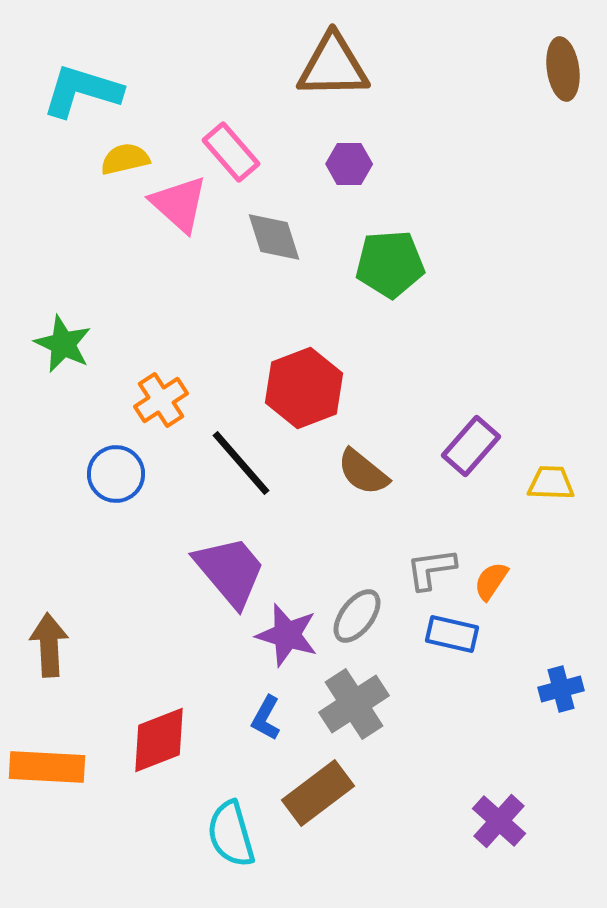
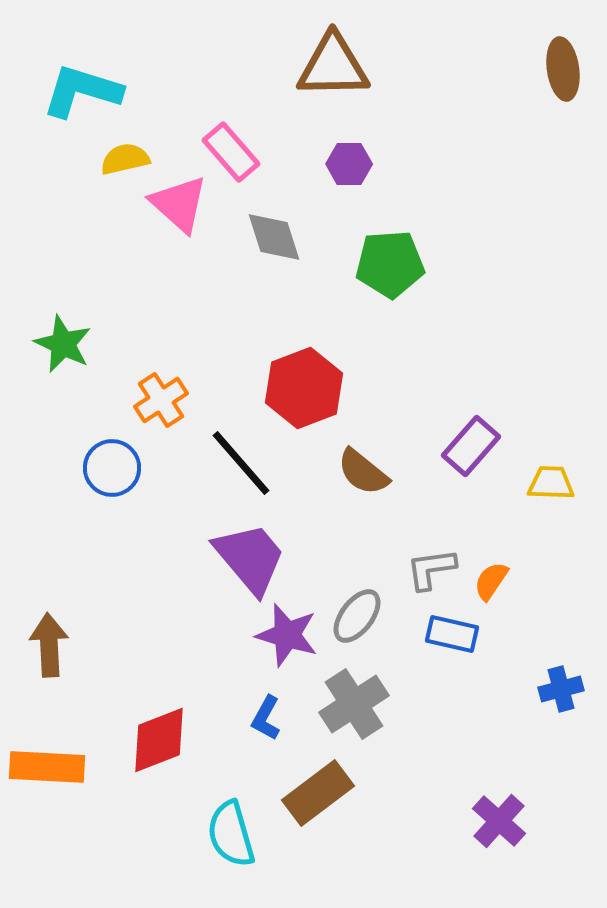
blue circle: moved 4 px left, 6 px up
purple trapezoid: moved 20 px right, 13 px up
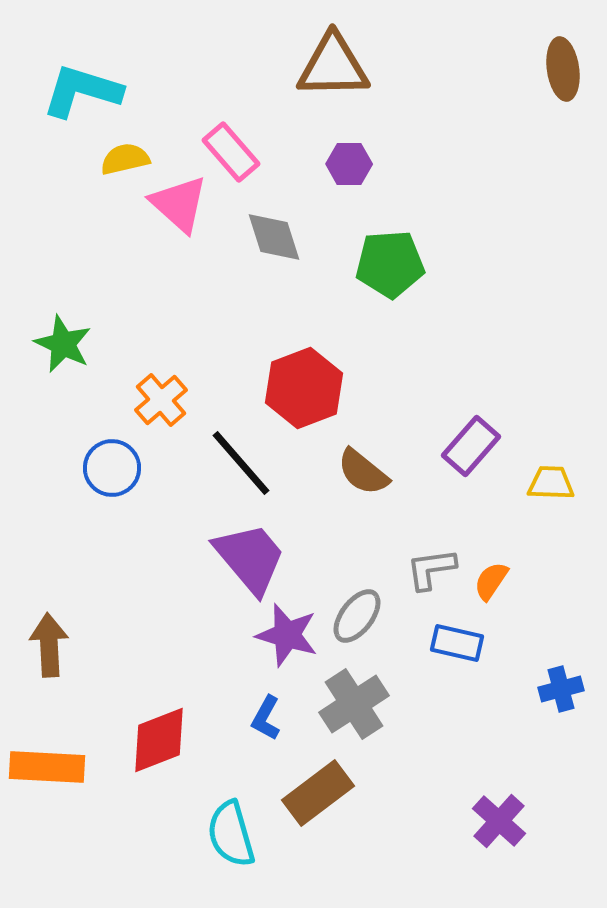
orange cross: rotated 8 degrees counterclockwise
blue rectangle: moved 5 px right, 9 px down
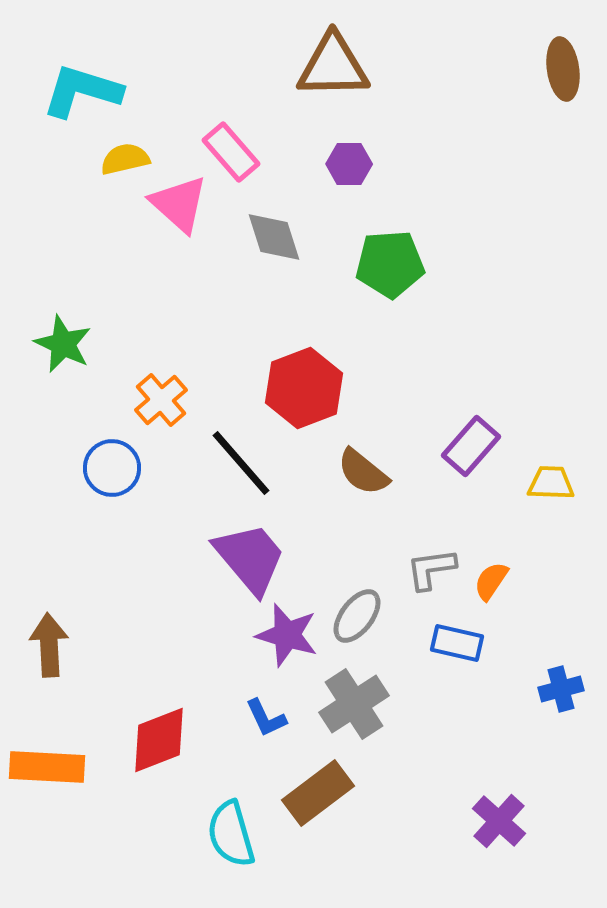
blue L-shape: rotated 54 degrees counterclockwise
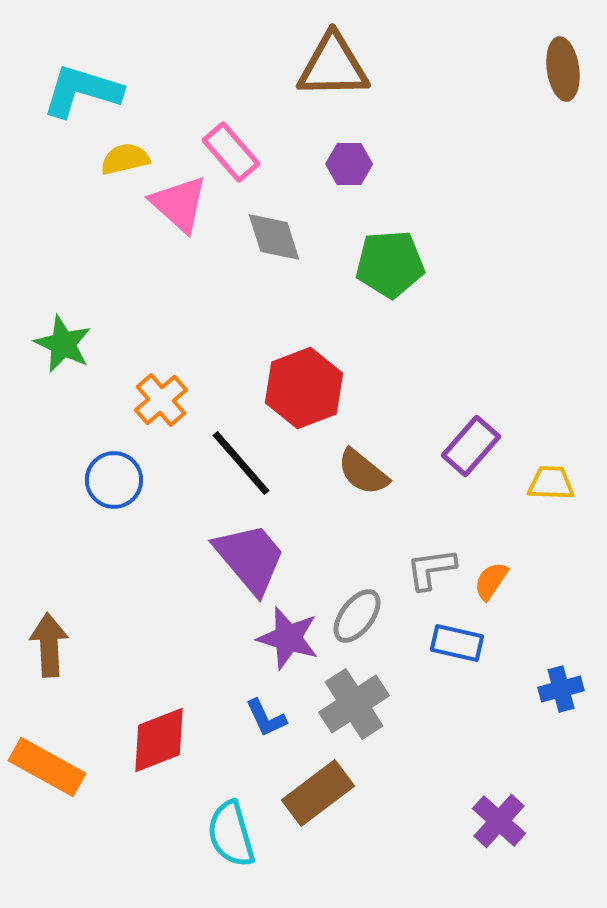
blue circle: moved 2 px right, 12 px down
purple star: moved 1 px right, 3 px down
orange rectangle: rotated 26 degrees clockwise
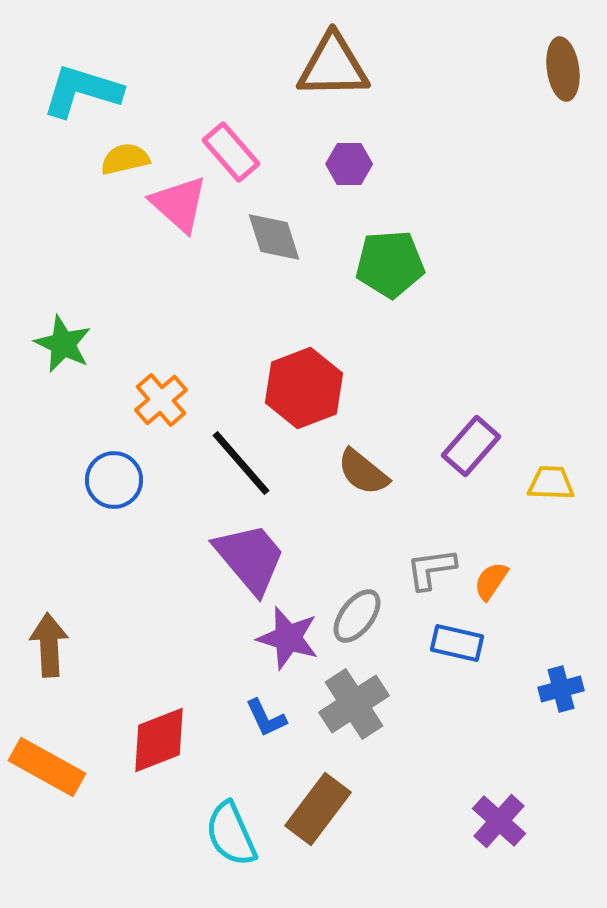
brown rectangle: moved 16 px down; rotated 16 degrees counterclockwise
cyan semicircle: rotated 8 degrees counterclockwise
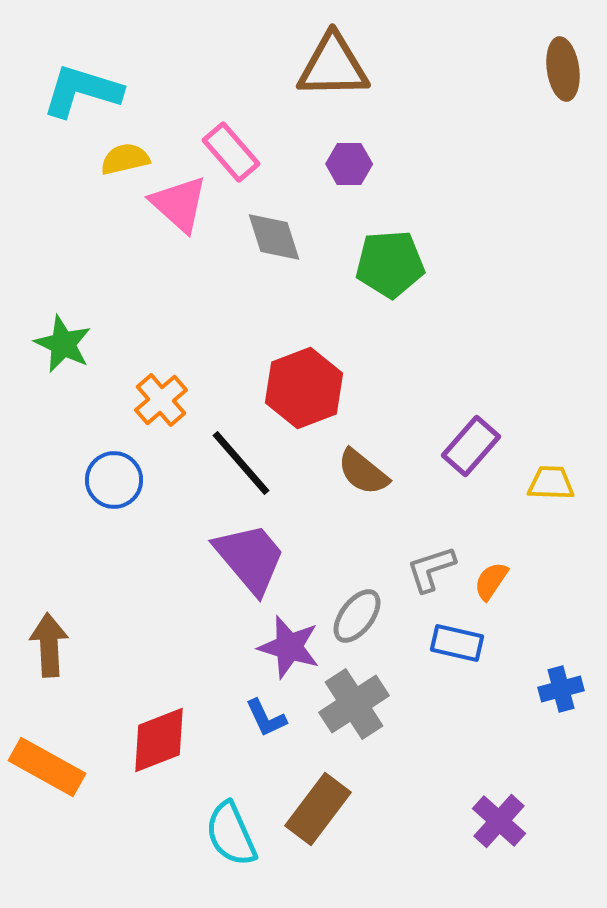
gray L-shape: rotated 10 degrees counterclockwise
purple star: moved 1 px right, 9 px down
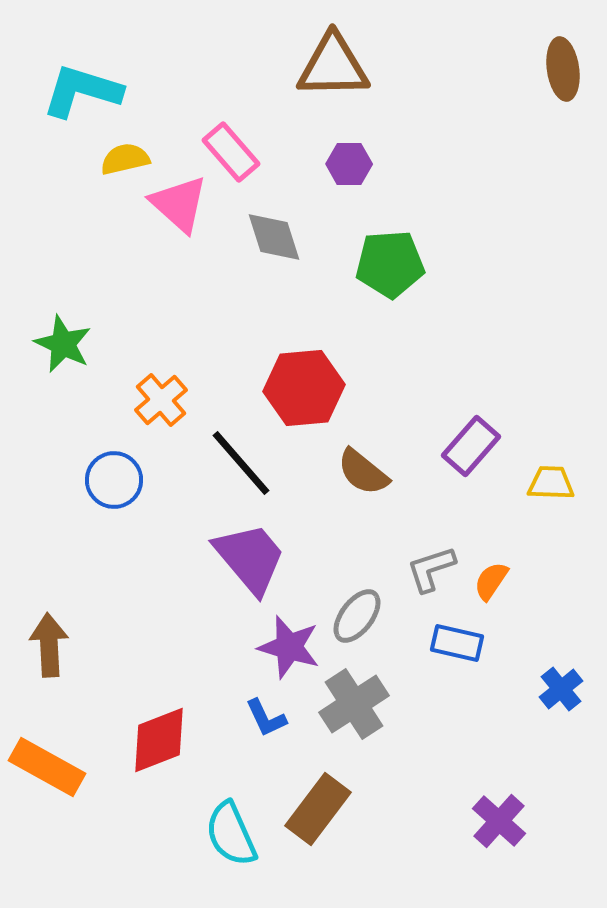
red hexagon: rotated 16 degrees clockwise
blue cross: rotated 24 degrees counterclockwise
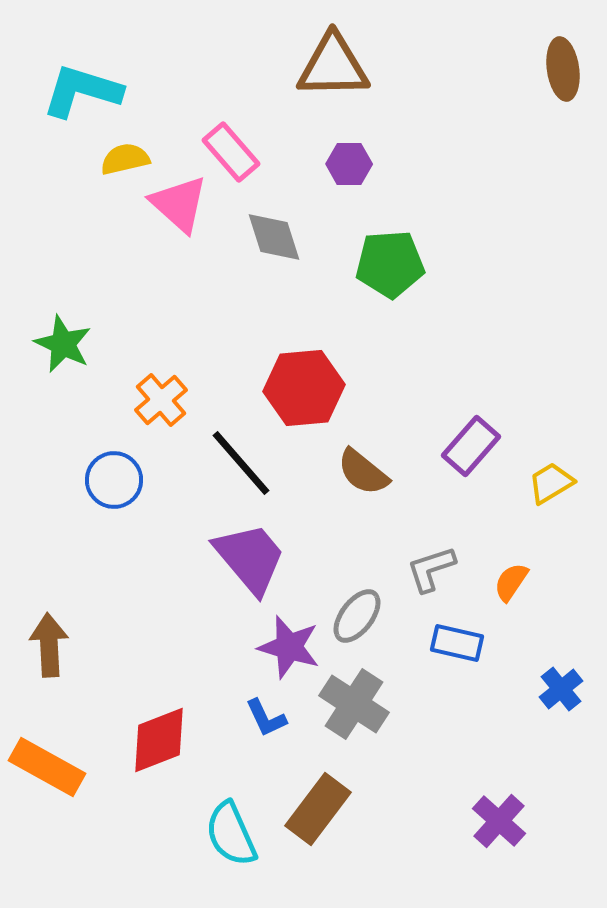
yellow trapezoid: rotated 33 degrees counterclockwise
orange semicircle: moved 20 px right, 1 px down
gray cross: rotated 24 degrees counterclockwise
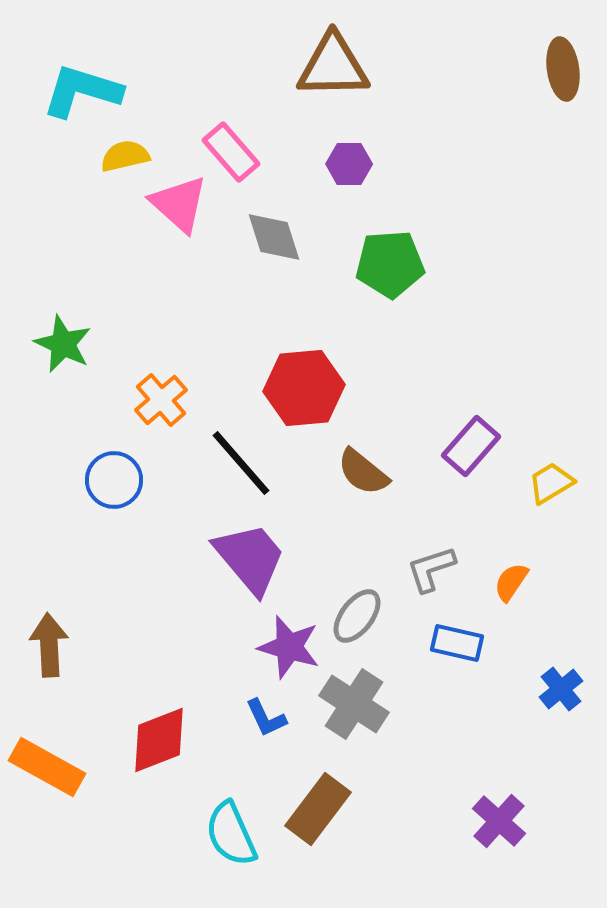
yellow semicircle: moved 3 px up
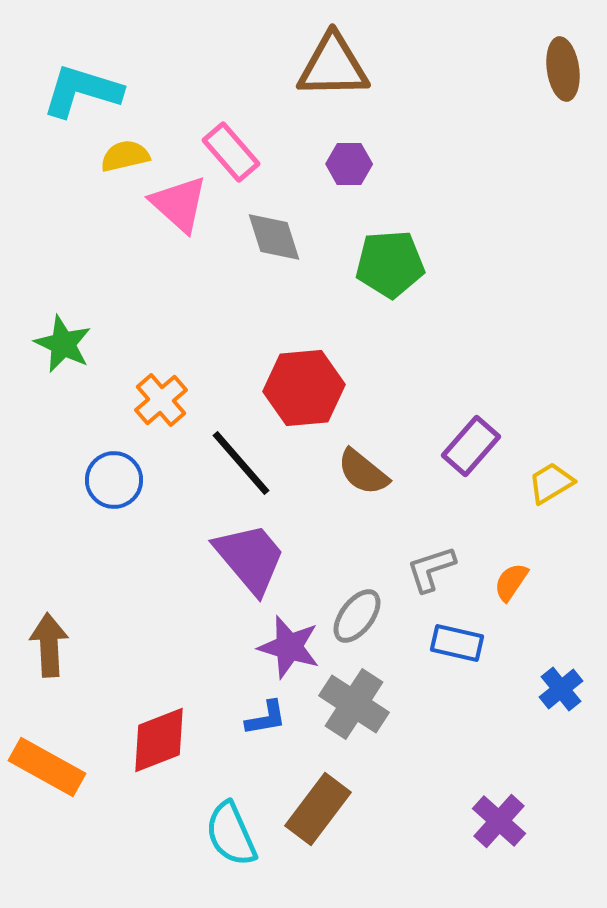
blue L-shape: rotated 75 degrees counterclockwise
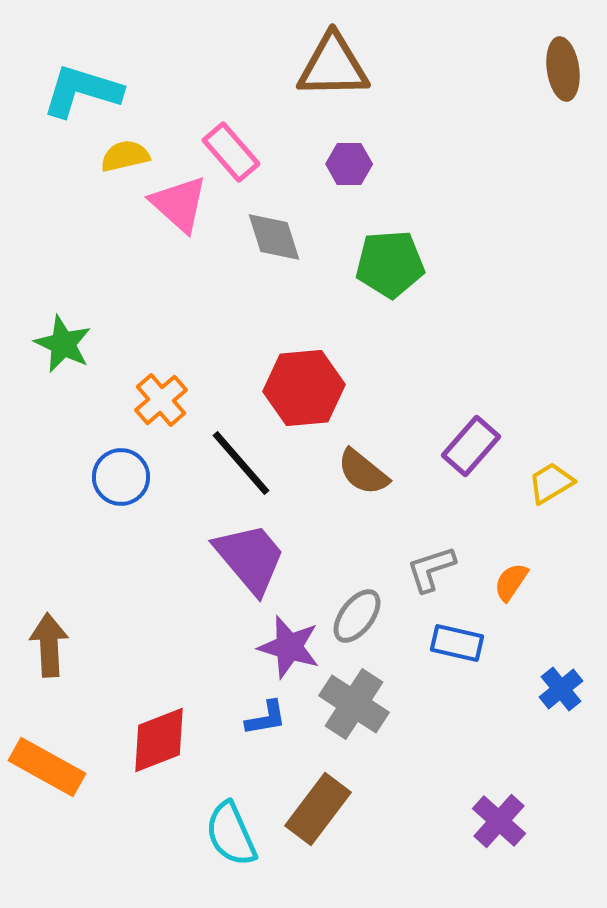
blue circle: moved 7 px right, 3 px up
